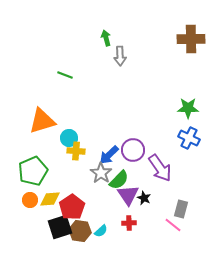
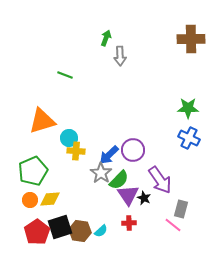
green arrow: rotated 35 degrees clockwise
purple arrow: moved 12 px down
red pentagon: moved 35 px left, 25 px down
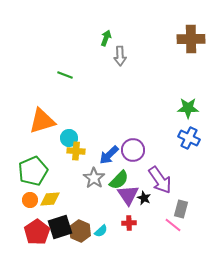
gray star: moved 7 px left, 5 px down
brown hexagon: rotated 15 degrees clockwise
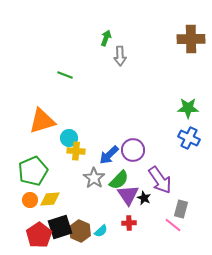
red pentagon: moved 2 px right, 3 px down
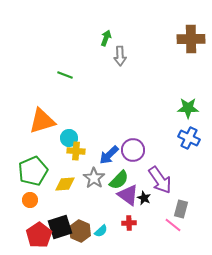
purple triangle: rotated 20 degrees counterclockwise
yellow diamond: moved 15 px right, 15 px up
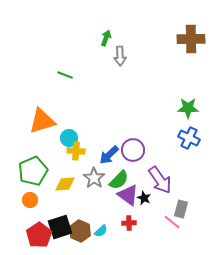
pink line: moved 1 px left, 3 px up
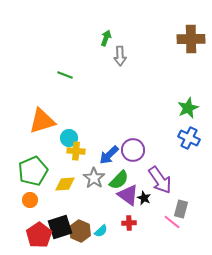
green star: rotated 25 degrees counterclockwise
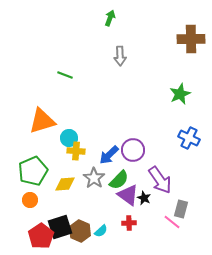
green arrow: moved 4 px right, 20 px up
green star: moved 8 px left, 14 px up
red pentagon: moved 2 px right, 1 px down
